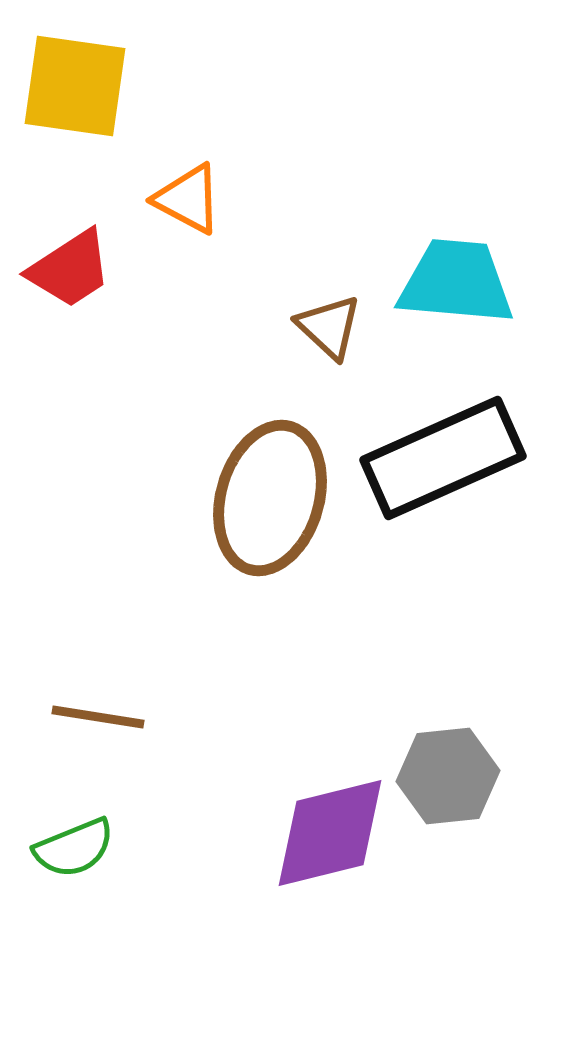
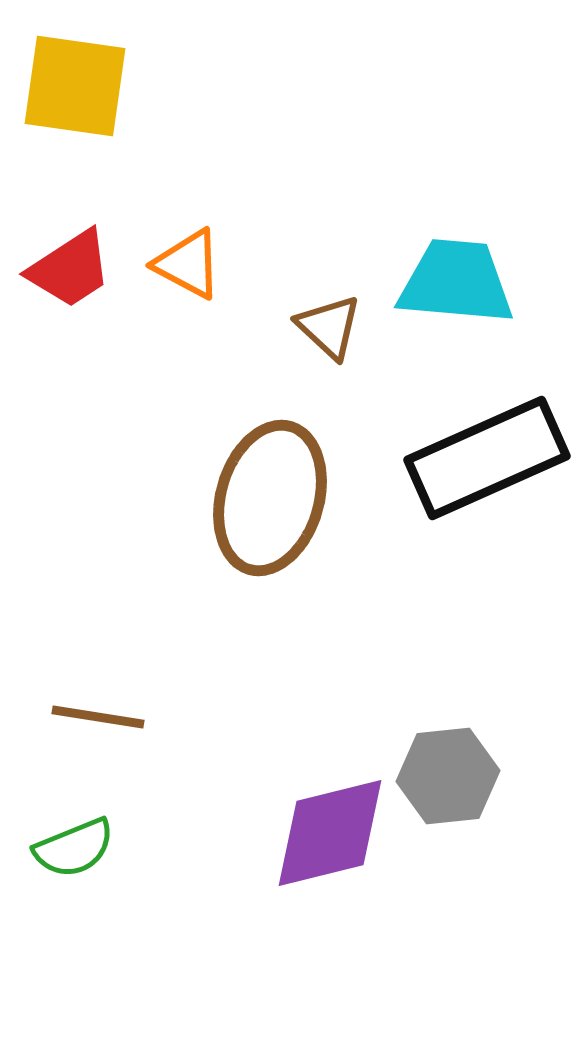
orange triangle: moved 65 px down
black rectangle: moved 44 px right
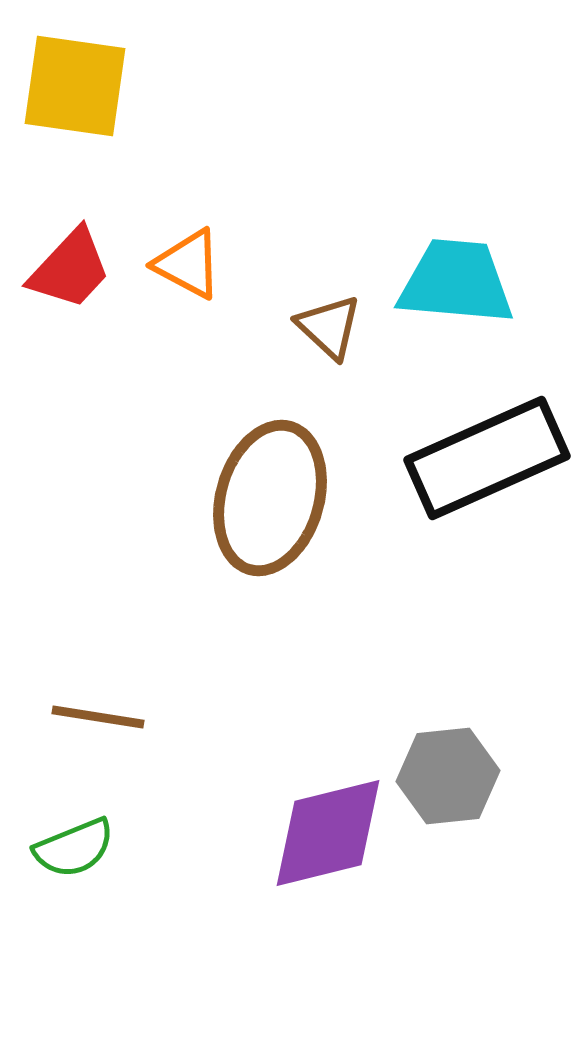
red trapezoid: rotated 14 degrees counterclockwise
purple diamond: moved 2 px left
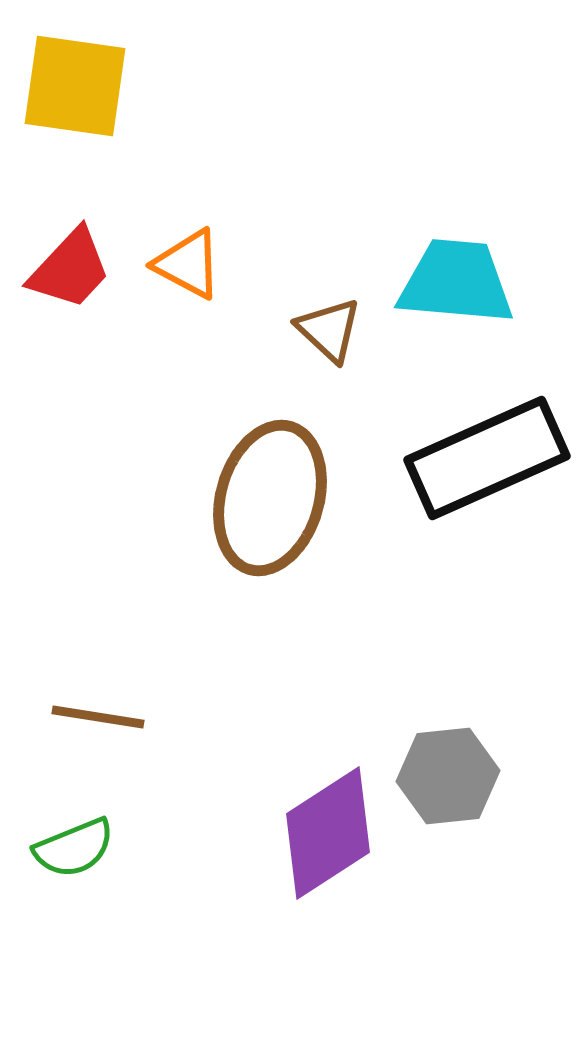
brown triangle: moved 3 px down
purple diamond: rotated 19 degrees counterclockwise
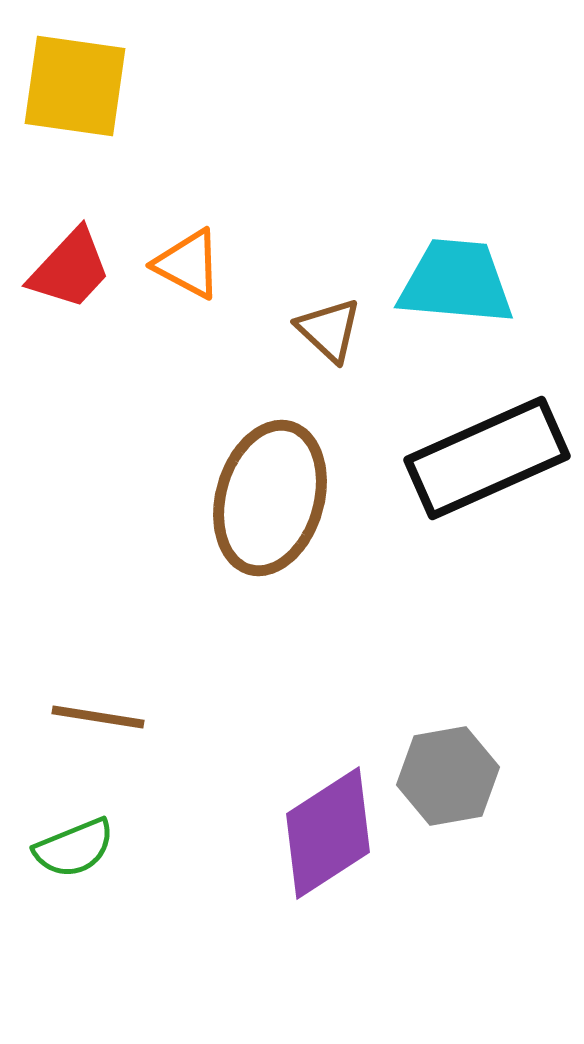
gray hexagon: rotated 4 degrees counterclockwise
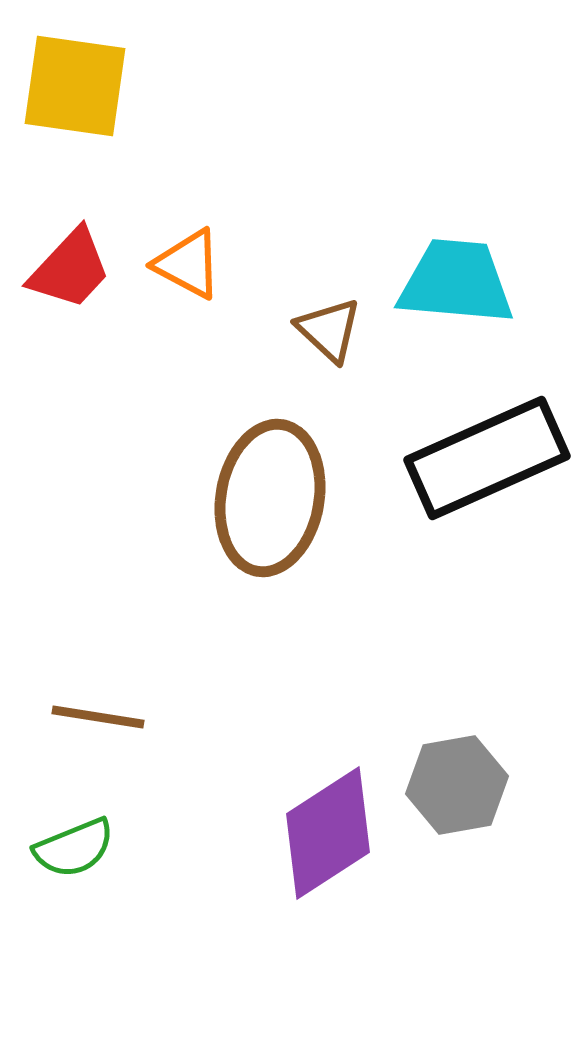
brown ellipse: rotated 6 degrees counterclockwise
gray hexagon: moved 9 px right, 9 px down
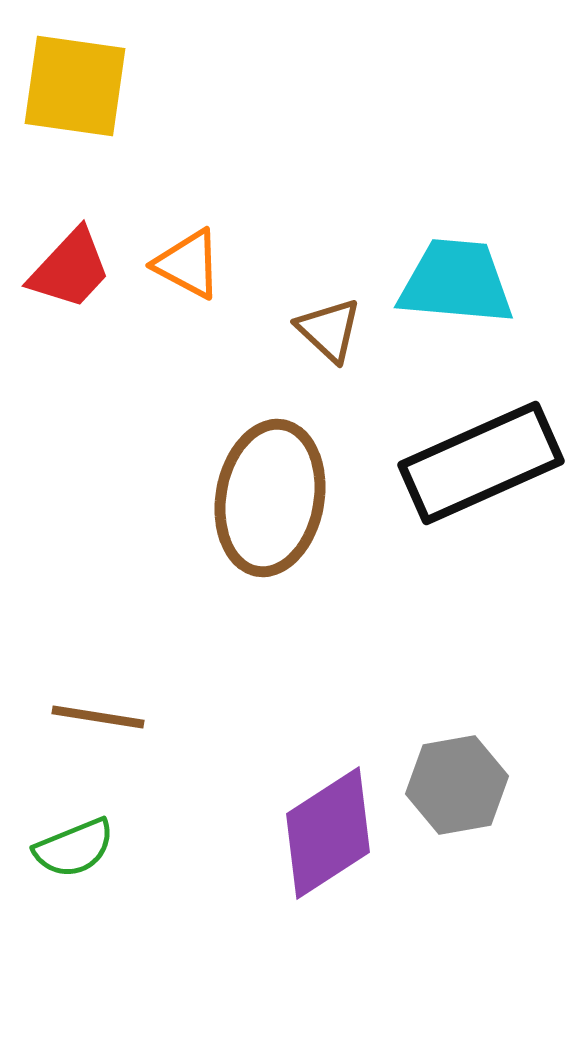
black rectangle: moved 6 px left, 5 px down
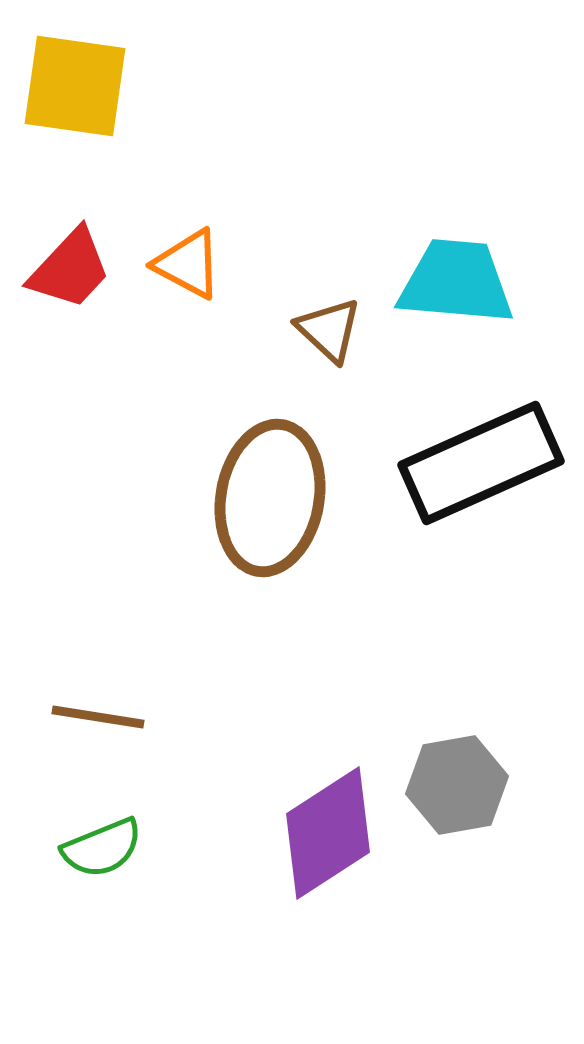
green semicircle: moved 28 px right
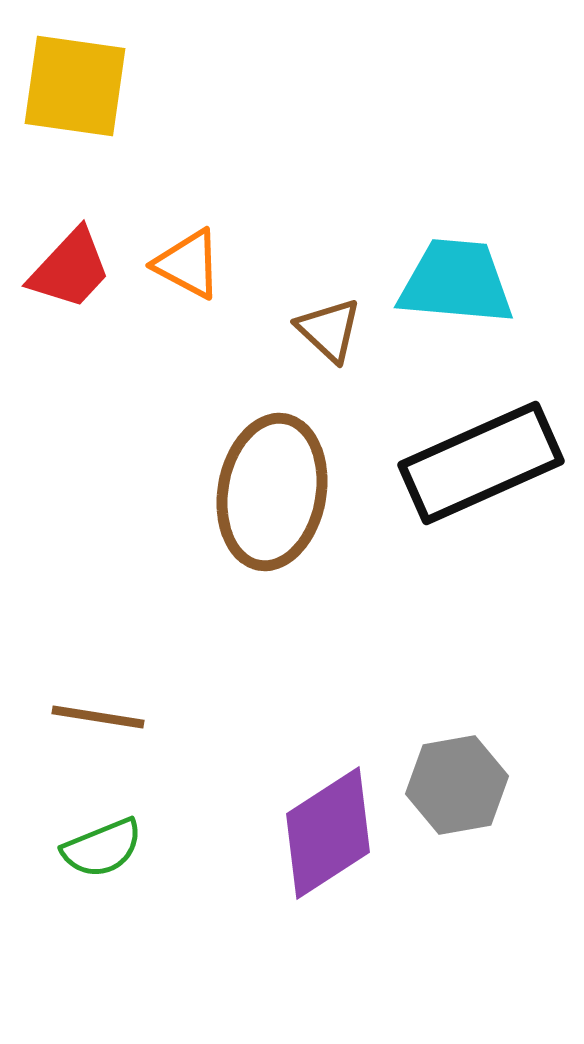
brown ellipse: moved 2 px right, 6 px up
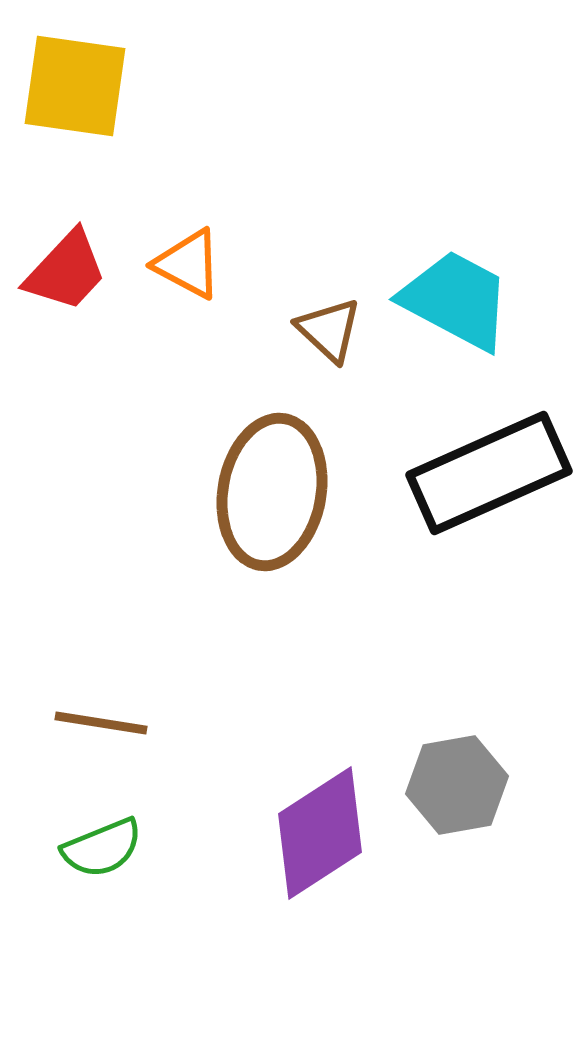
red trapezoid: moved 4 px left, 2 px down
cyan trapezoid: moved 18 px down; rotated 23 degrees clockwise
black rectangle: moved 8 px right, 10 px down
brown line: moved 3 px right, 6 px down
purple diamond: moved 8 px left
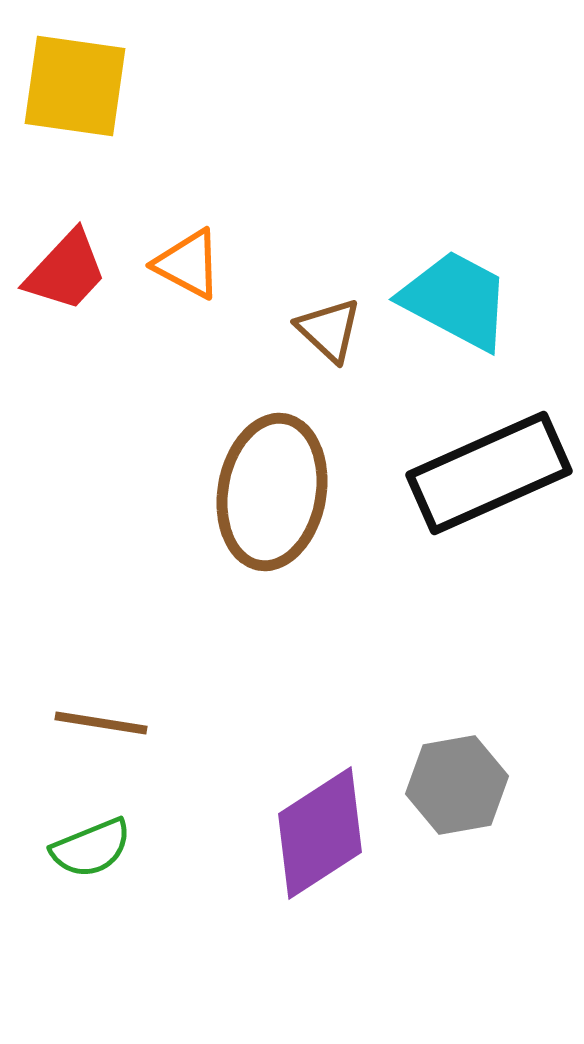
green semicircle: moved 11 px left
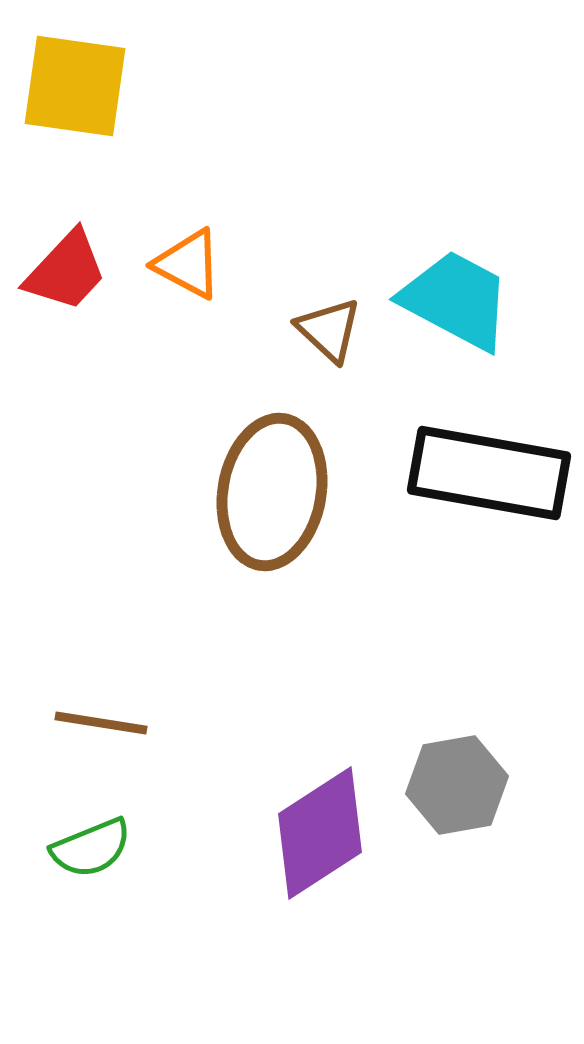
black rectangle: rotated 34 degrees clockwise
